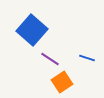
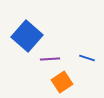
blue square: moved 5 px left, 6 px down
purple line: rotated 36 degrees counterclockwise
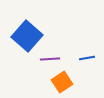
blue line: rotated 28 degrees counterclockwise
